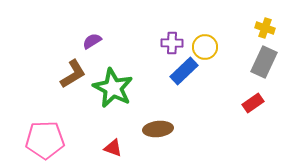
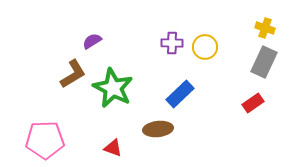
blue rectangle: moved 4 px left, 23 px down
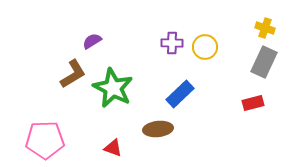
red rectangle: rotated 20 degrees clockwise
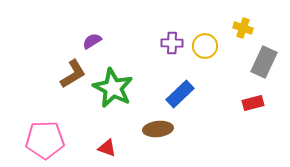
yellow cross: moved 22 px left
yellow circle: moved 1 px up
red triangle: moved 6 px left
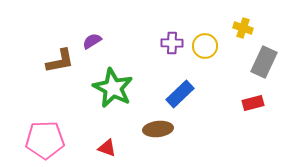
brown L-shape: moved 13 px left, 13 px up; rotated 20 degrees clockwise
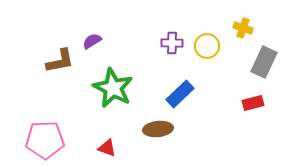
yellow circle: moved 2 px right
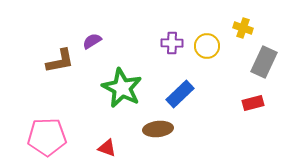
green star: moved 9 px right
pink pentagon: moved 2 px right, 3 px up
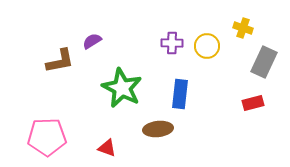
blue rectangle: rotated 40 degrees counterclockwise
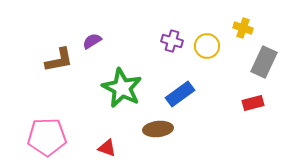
purple cross: moved 2 px up; rotated 15 degrees clockwise
brown L-shape: moved 1 px left, 1 px up
blue rectangle: rotated 48 degrees clockwise
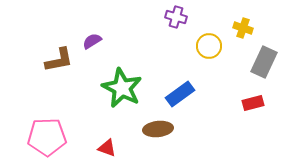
purple cross: moved 4 px right, 24 px up
yellow circle: moved 2 px right
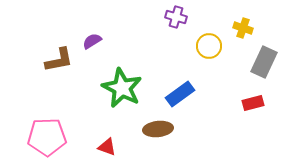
red triangle: moved 1 px up
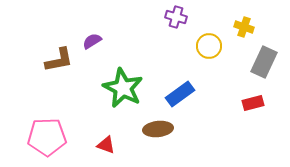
yellow cross: moved 1 px right, 1 px up
green star: moved 1 px right
red triangle: moved 1 px left, 2 px up
